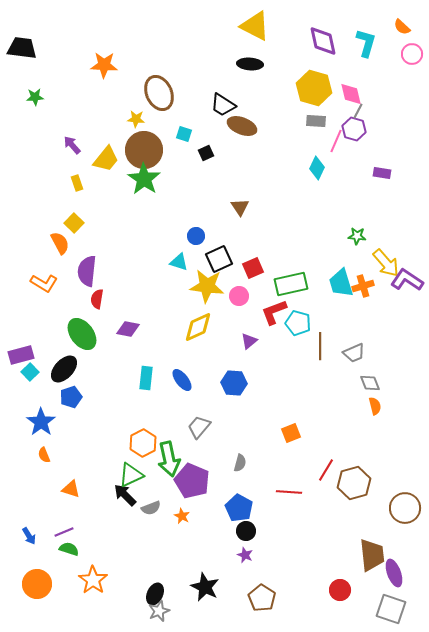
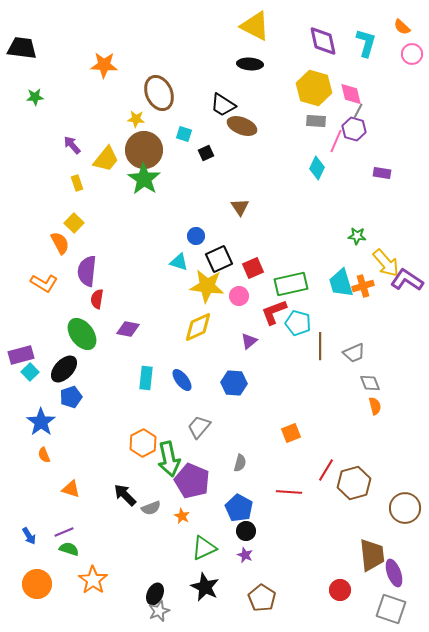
green triangle at (131, 475): moved 73 px right, 73 px down
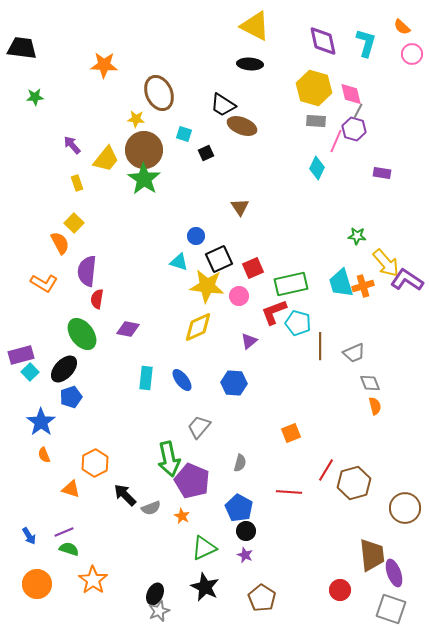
orange hexagon at (143, 443): moved 48 px left, 20 px down
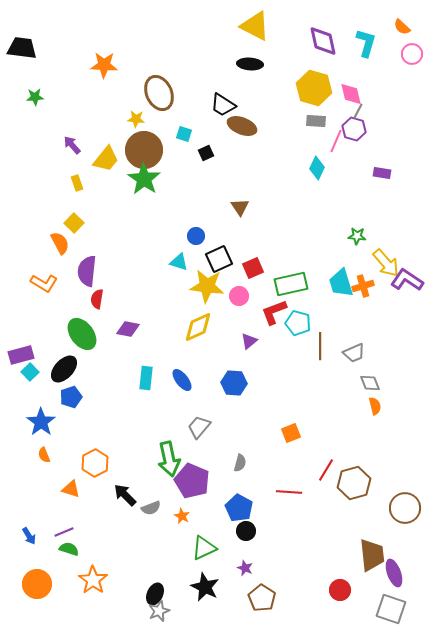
purple star at (245, 555): moved 13 px down
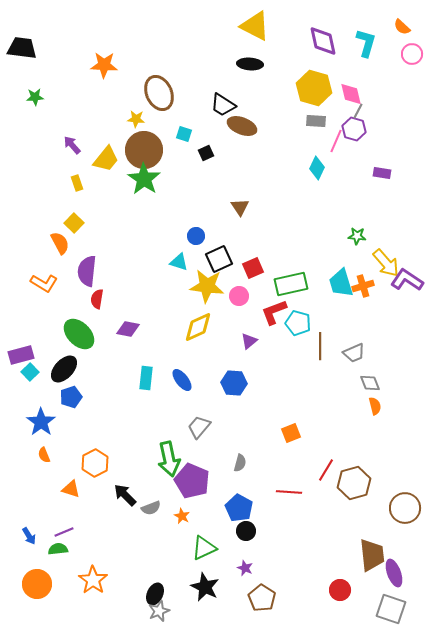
green ellipse at (82, 334): moved 3 px left; rotated 8 degrees counterclockwise
green semicircle at (69, 549): moved 11 px left; rotated 24 degrees counterclockwise
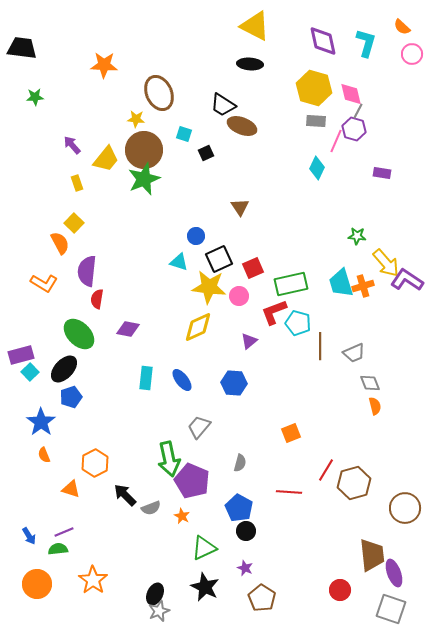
green star at (144, 179): rotated 16 degrees clockwise
yellow star at (207, 286): moved 2 px right, 1 px down
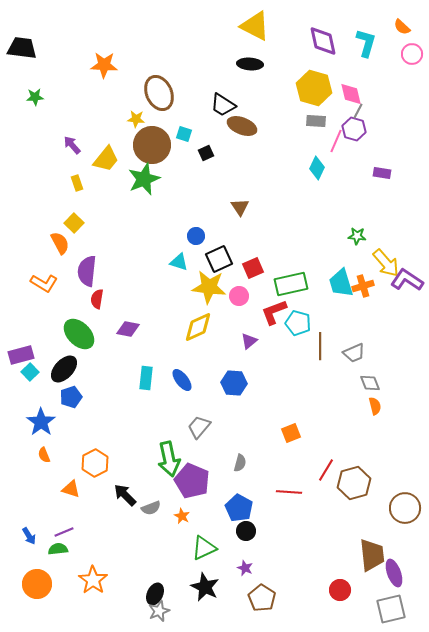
brown circle at (144, 150): moved 8 px right, 5 px up
gray square at (391, 609): rotated 32 degrees counterclockwise
